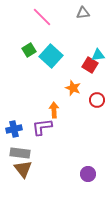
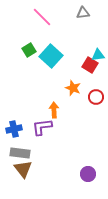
red circle: moved 1 px left, 3 px up
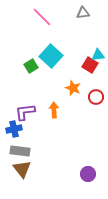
green square: moved 2 px right, 16 px down
purple L-shape: moved 17 px left, 15 px up
gray rectangle: moved 2 px up
brown triangle: moved 1 px left
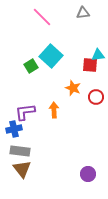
red square: rotated 28 degrees counterclockwise
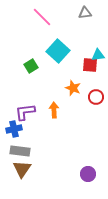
gray triangle: moved 2 px right
cyan square: moved 7 px right, 5 px up
brown triangle: rotated 12 degrees clockwise
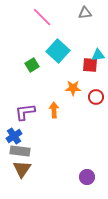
green square: moved 1 px right, 1 px up
orange star: rotated 21 degrees counterclockwise
blue cross: moved 7 px down; rotated 21 degrees counterclockwise
purple circle: moved 1 px left, 3 px down
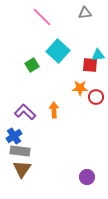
orange star: moved 7 px right
purple L-shape: rotated 50 degrees clockwise
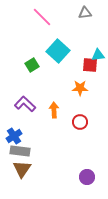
red circle: moved 16 px left, 25 px down
purple L-shape: moved 8 px up
